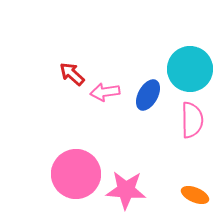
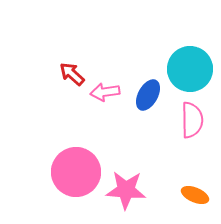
pink circle: moved 2 px up
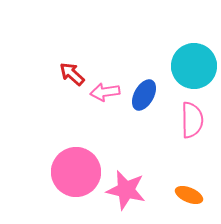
cyan circle: moved 4 px right, 3 px up
blue ellipse: moved 4 px left
pink star: rotated 9 degrees clockwise
orange ellipse: moved 6 px left
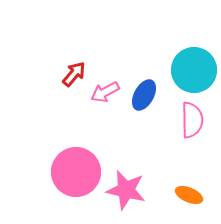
cyan circle: moved 4 px down
red arrow: moved 2 px right; rotated 88 degrees clockwise
pink arrow: rotated 20 degrees counterclockwise
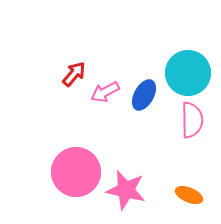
cyan circle: moved 6 px left, 3 px down
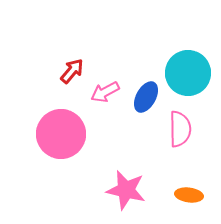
red arrow: moved 2 px left, 3 px up
blue ellipse: moved 2 px right, 2 px down
pink semicircle: moved 12 px left, 9 px down
pink circle: moved 15 px left, 38 px up
orange ellipse: rotated 16 degrees counterclockwise
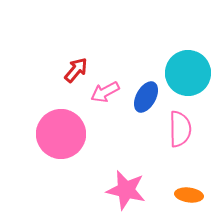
red arrow: moved 4 px right, 1 px up
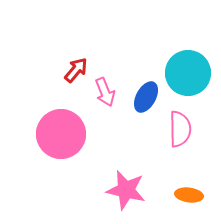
pink arrow: rotated 84 degrees counterclockwise
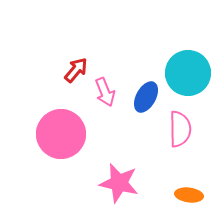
pink star: moved 7 px left, 7 px up
